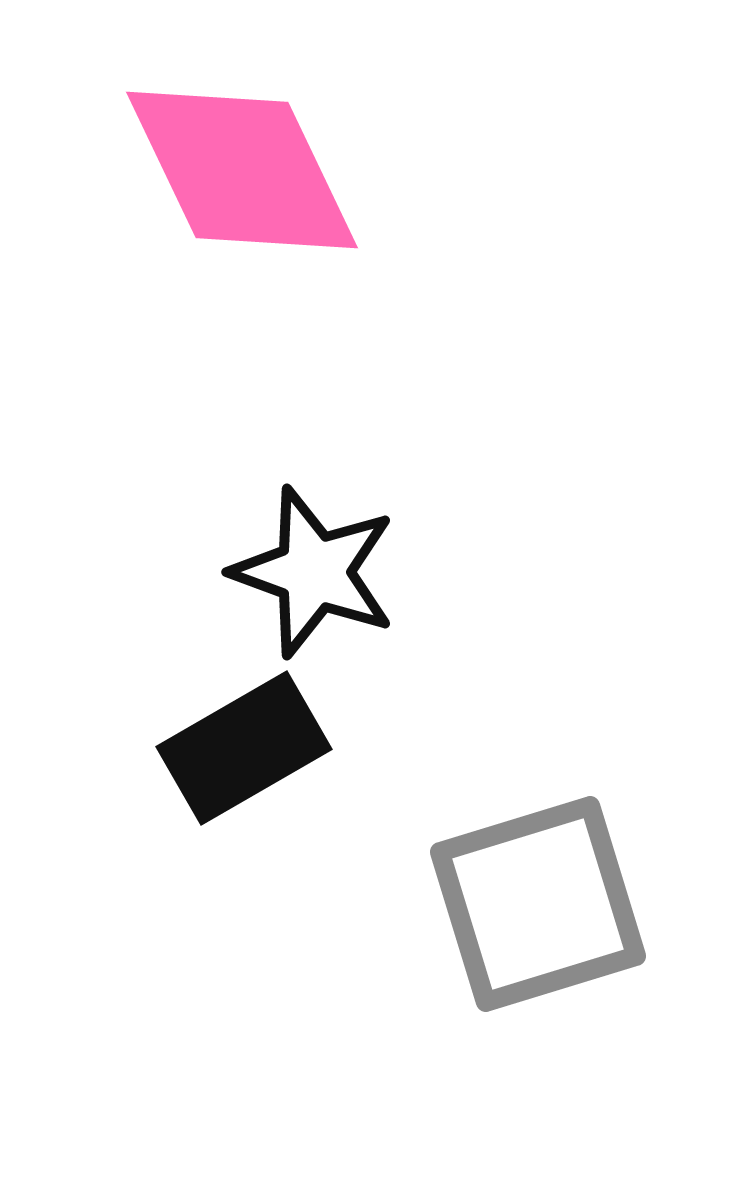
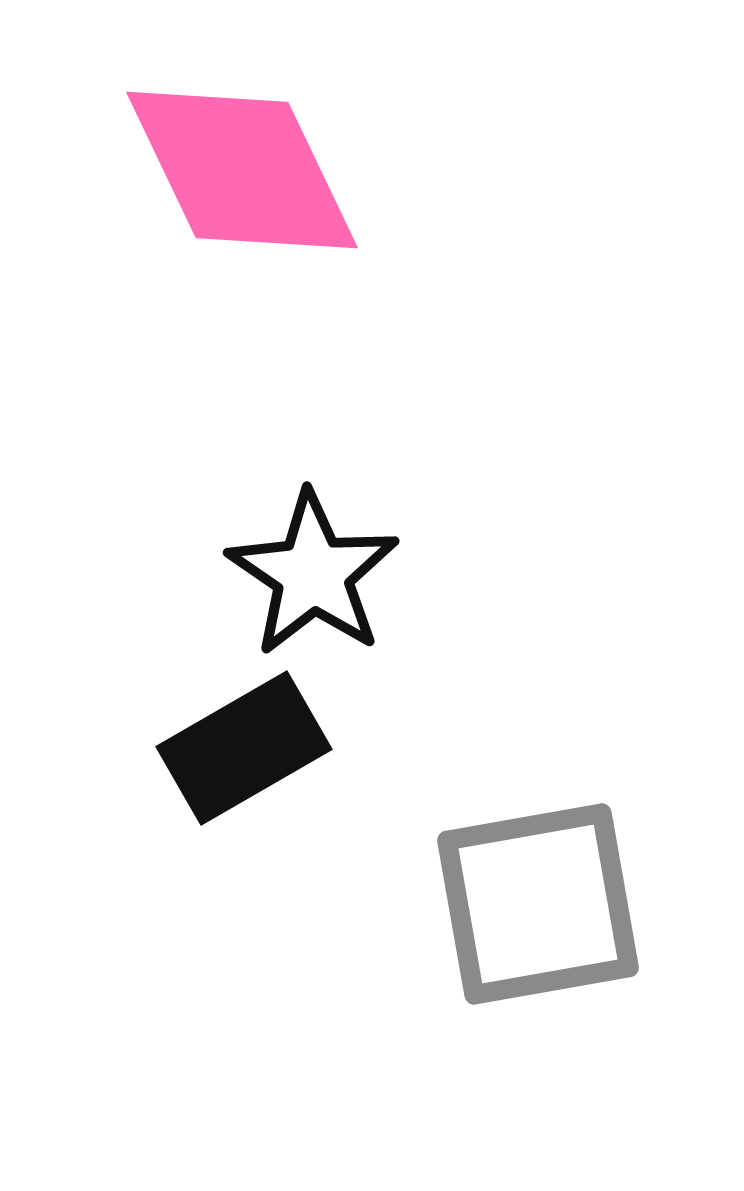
black star: moved 1 px left, 2 px down; rotated 14 degrees clockwise
gray square: rotated 7 degrees clockwise
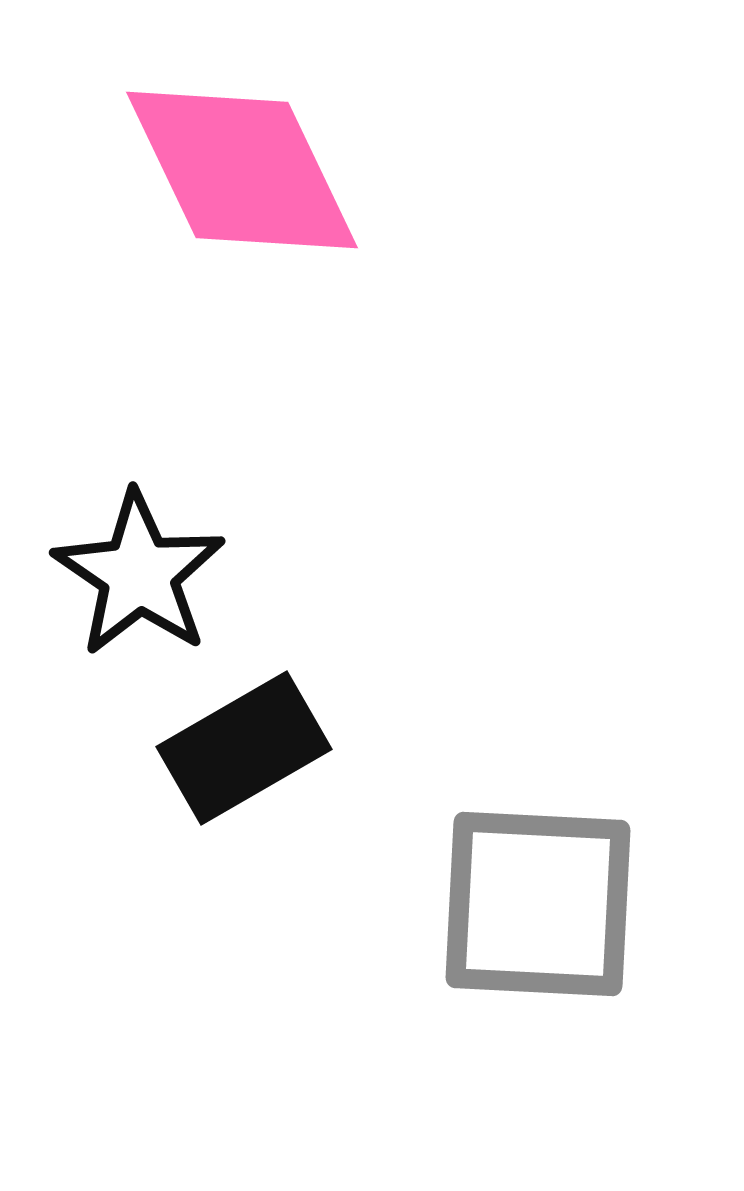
black star: moved 174 px left
gray square: rotated 13 degrees clockwise
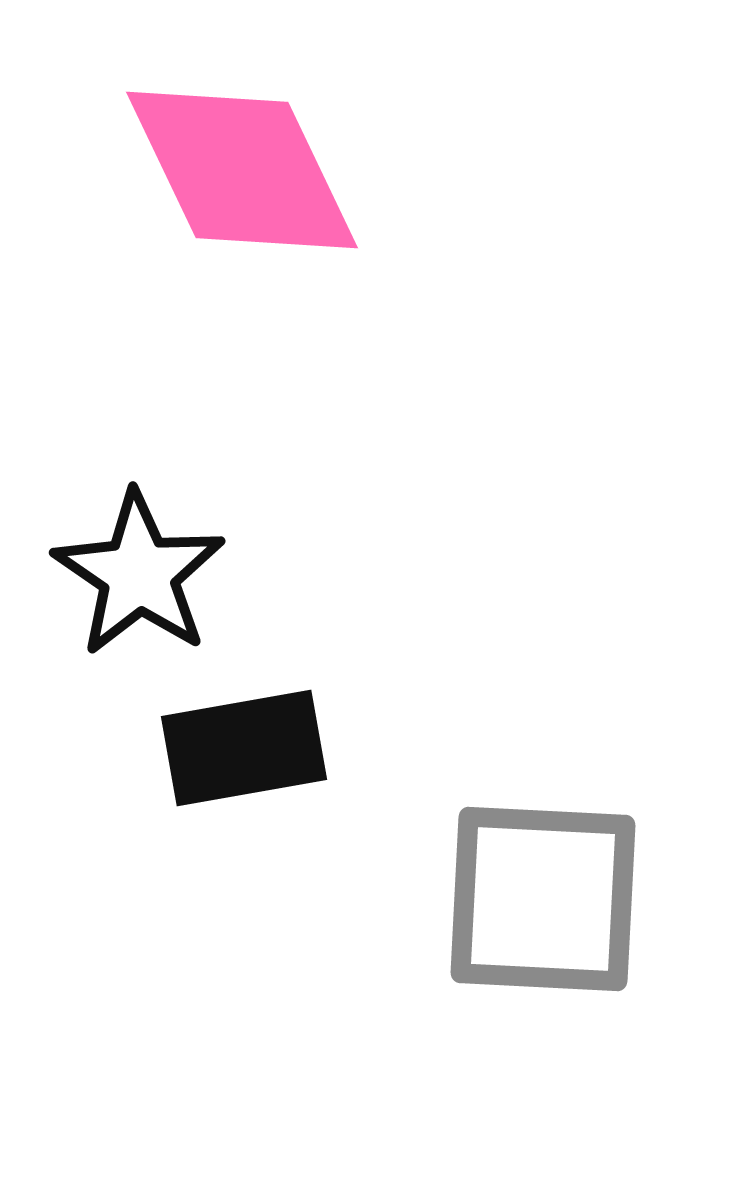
black rectangle: rotated 20 degrees clockwise
gray square: moved 5 px right, 5 px up
